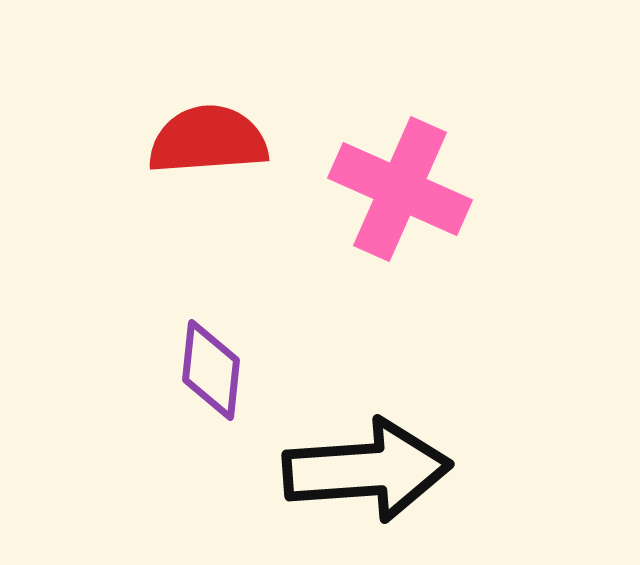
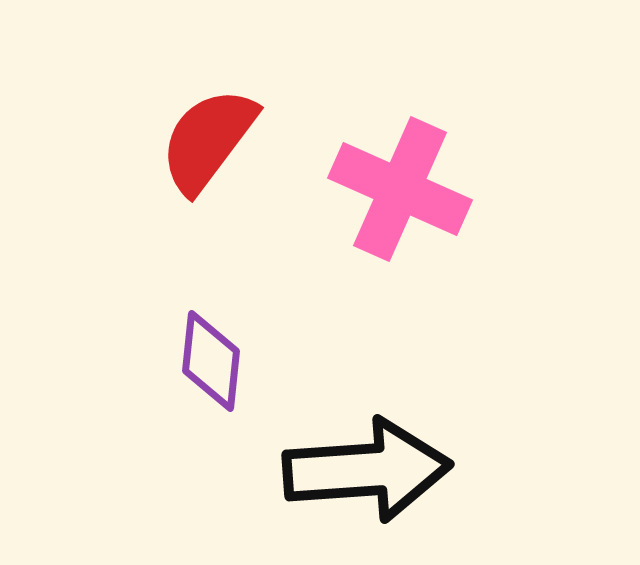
red semicircle: rotated 49 degrees counterclockwise
purple diamond: moved 9 px up
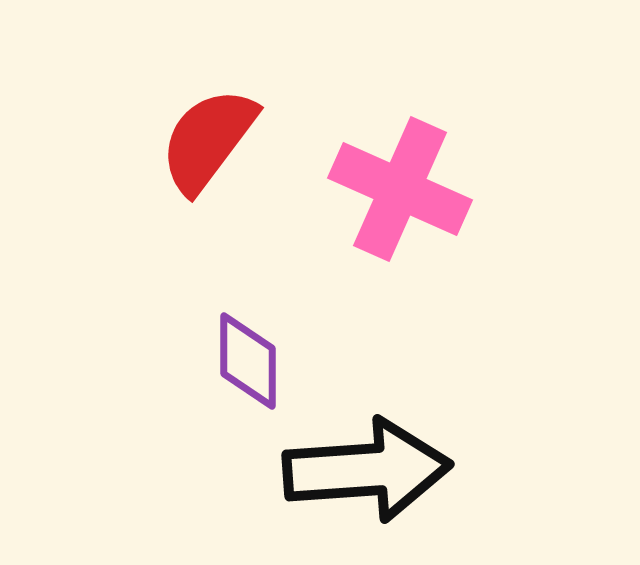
purple diamond: moved 37 px right; rotated 6 degrees counterclockwise
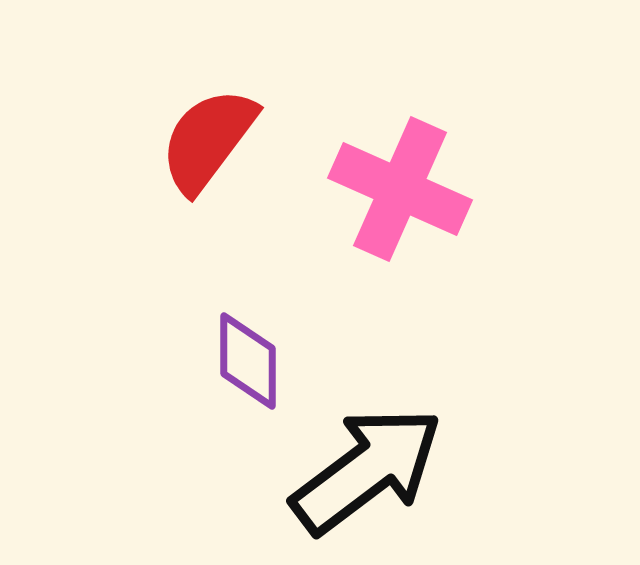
black arrow: rotated 33 degrees counterclockwise
